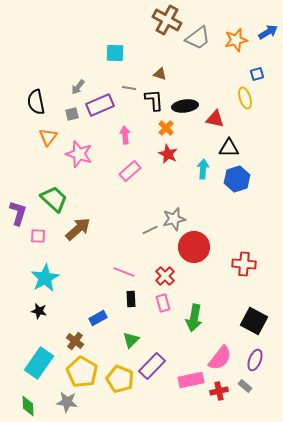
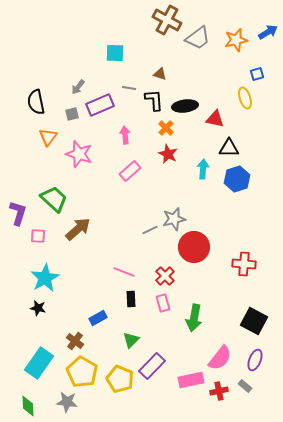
black star at (39, 311): moved 1 px left, 3 px up
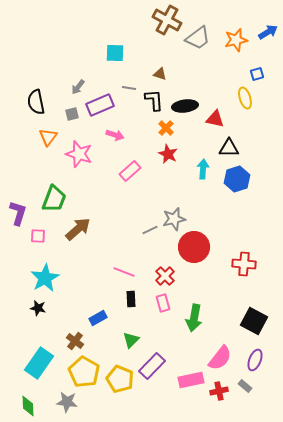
pink arrow at (125, 135): moved 10 px left; rotated 114 degrees clockwise
green trapezoid at (54, 199): rotated 68 degrees clockwise
yellow pentagon at (82, 372): moved 2 px right
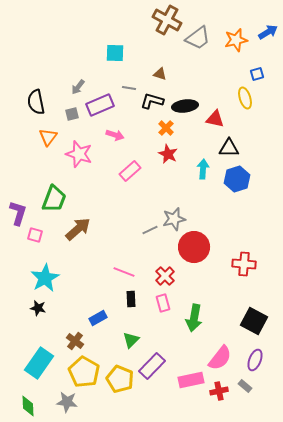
black L-shape at (154, 100): moved 2 px left, 1 px down; rotated 70 degrees counterclockwise
pink square at (38, 236): moved 3 px left, 1 px up; rotated 14 degrees clockwise
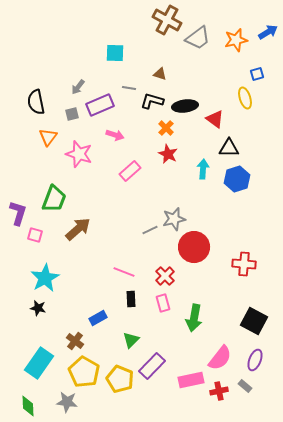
red triangle at (215, 119): rotated 24 degrees clockwise
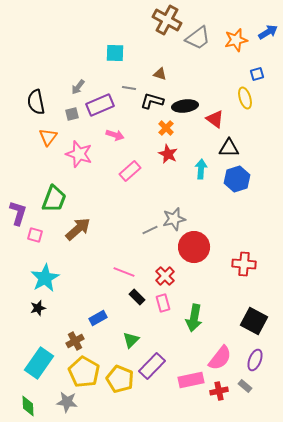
cyan arrow at (203, 169): moved 2 px left
black rectangle at (131, 299): moved 6 px right, 2 px up; rotated 42 degrees counterclockwise
black star at (38, 308): rotated 28 degrees counterclockwise
brown cross at (75, 341): rotated 24 degrees clockwise
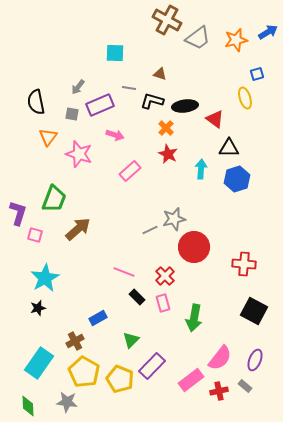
gray square at (72, 114): rotated 24 degrees clockwise
black square at (254, 321): moved 10 px up
pink rectangle at (191, 380): rotated 25 degrees counterclockwise
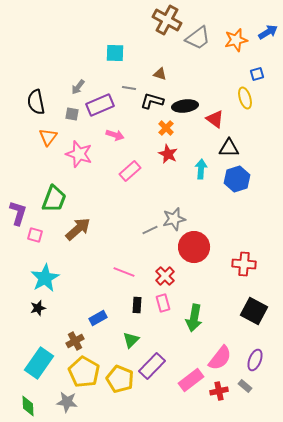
black rectangle at (137, 297): moved 8 px down; rotated 49 degrees clockwise
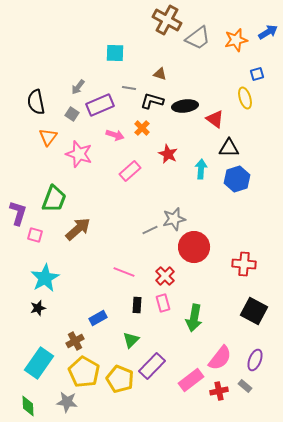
gray square at (72, 114): rotated 24 degrees clockwise
orange cross at (166, 128): moved 24 px left
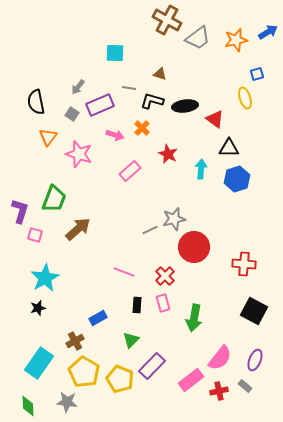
purple L-shape at (18, 213): moved 2 px right, 2 px up
